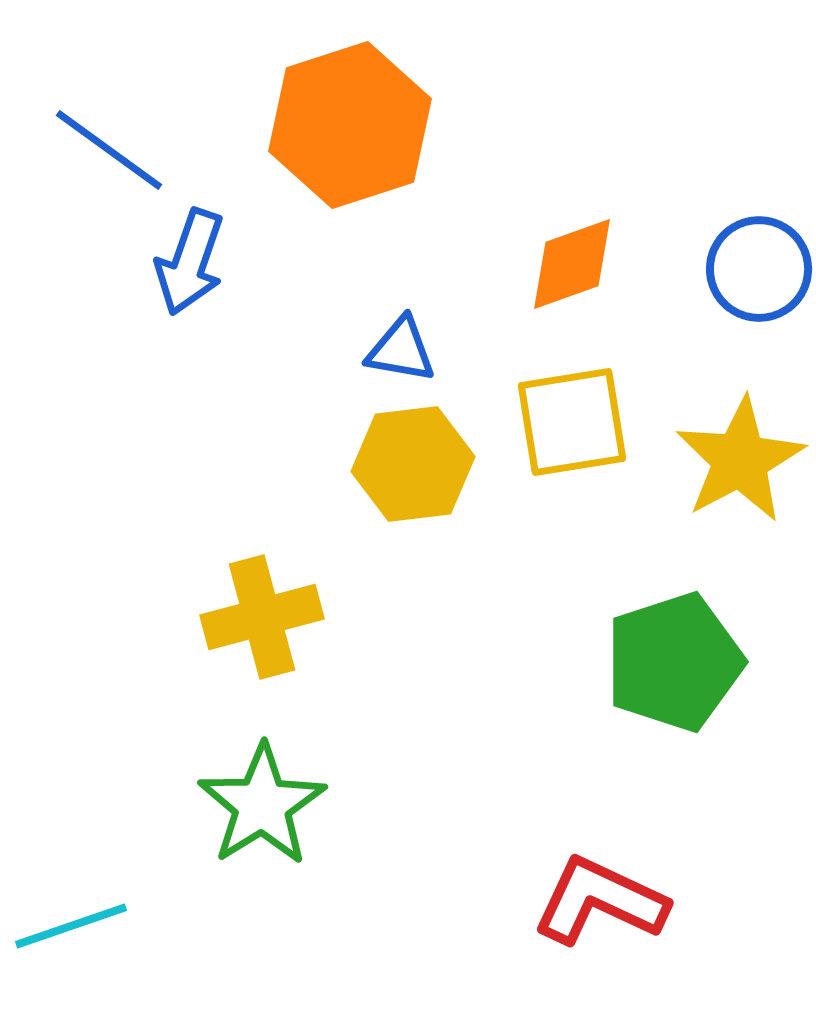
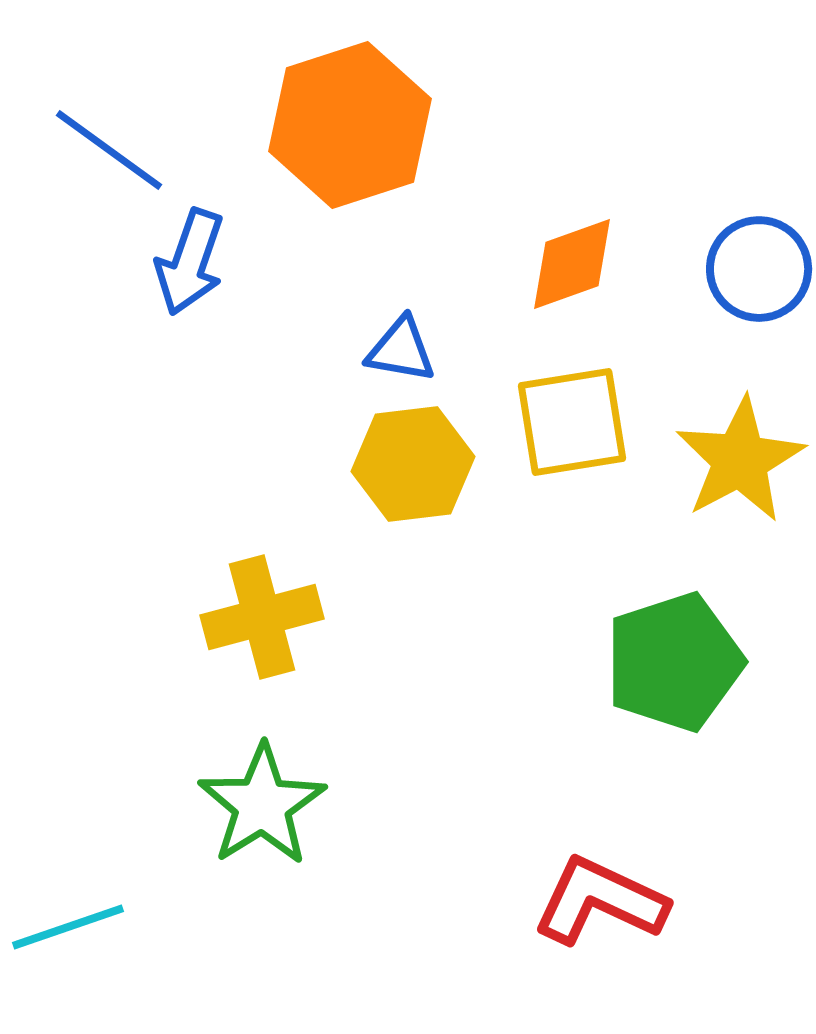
cyan line: moved 3 px left, 1 px down
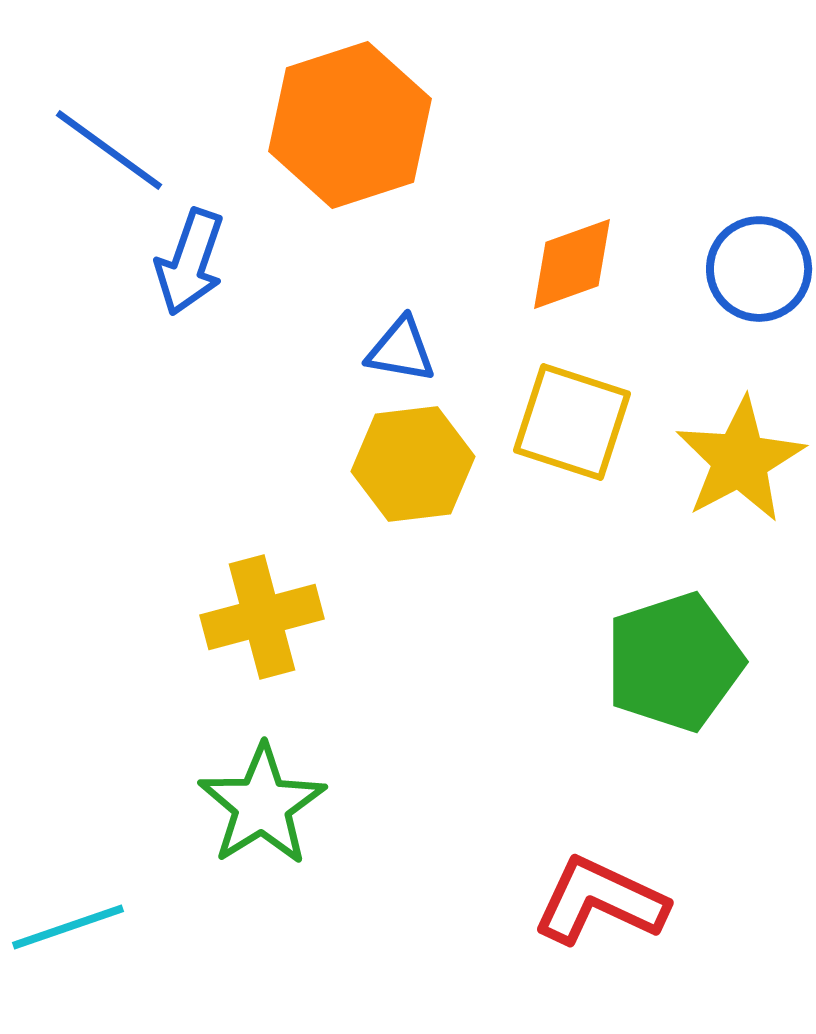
yellow square: rotated 27 degrees clockwise
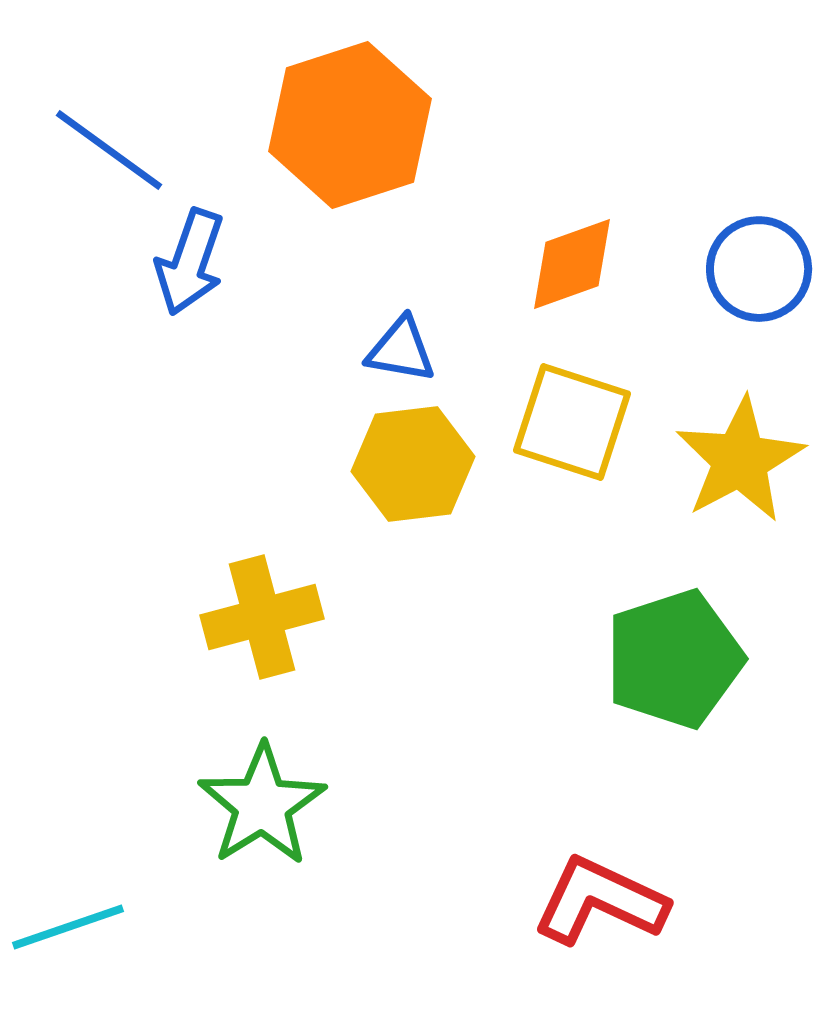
green pentagon: moved 3 px up
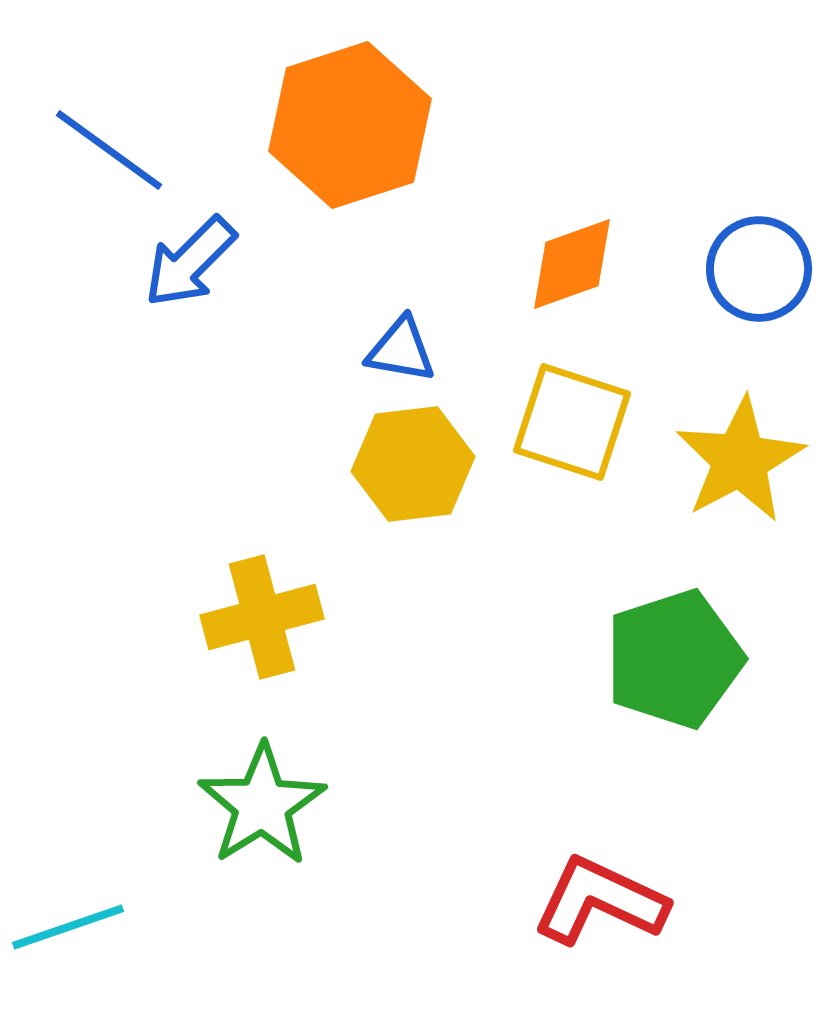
blue arrow: rotated 26 degrees clockwise
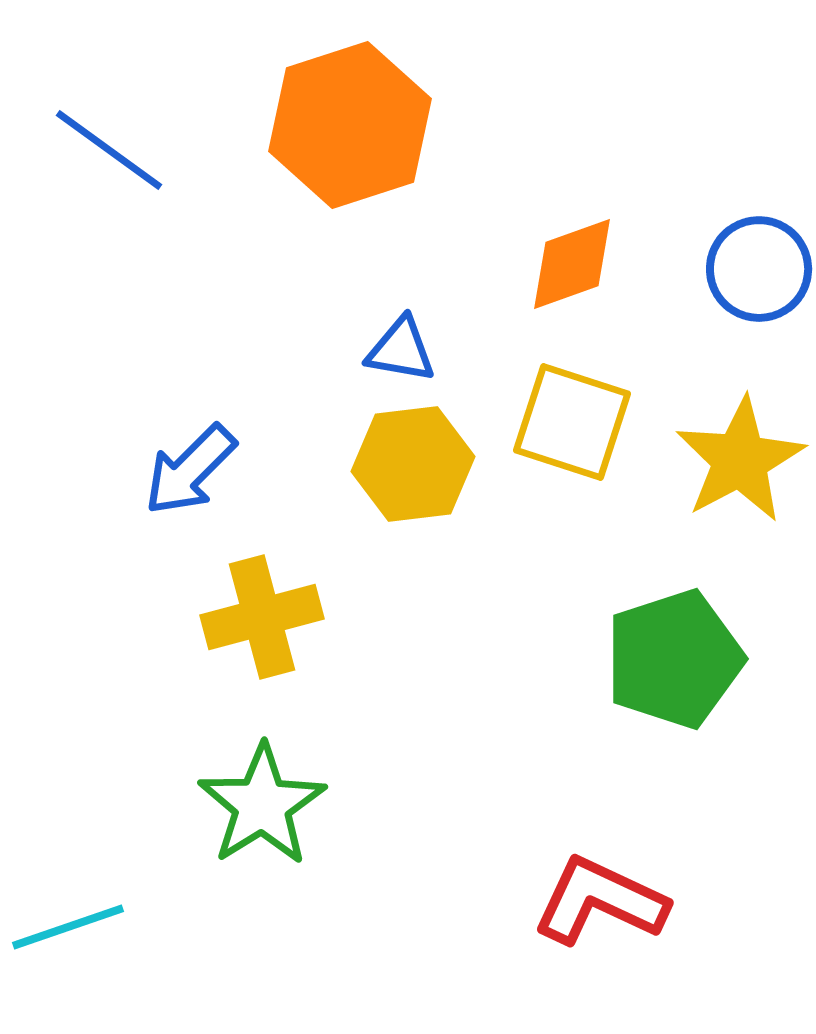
blue arrow: moved 208 px down
